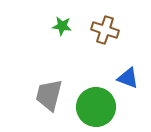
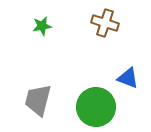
green star: moved 20 px left; rotated 18 degrees counterclockwise
brown cross: moved 7 px up
gray trapezoid: moved 11 px left, 5 px down
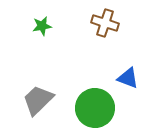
gray trapezoid: rotated 32 degrees clockwise
green circle: moved 1 px left, 1 px down
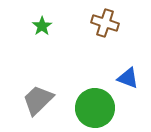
green star: rotated 24 degrees counterclockwise
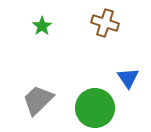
blue triangle: rotated 35 degrees clockwise
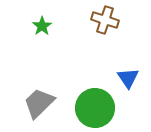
brown cross: moved 3 px up
gray trapezoid: moved 1 px right, 3 px down
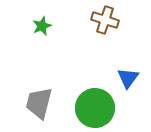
green star: rotated 12 degrees clockwise
blue triangle: rotated 10 degrees clockwise
gray trapezoid: rotated 32 degrees counterclockwise
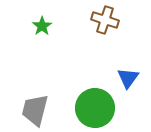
green star: rotated 12 degrees counterclockwise
gray trapezoid: moved 4 px left, 7 px down
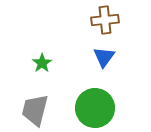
brown cross: rotated 24 degrees counterclockwise
green star: moved 37 px down
blue triangle: moved 24 px left, 21 px up
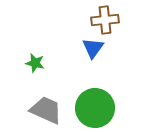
blue triangle: moved 11 px left, 9 px up
green star: moved 7 px left; rotated 24 degrees counterclockwise
gray trapezoid: moved 11 px right; rotated 100 degrees clockwise
